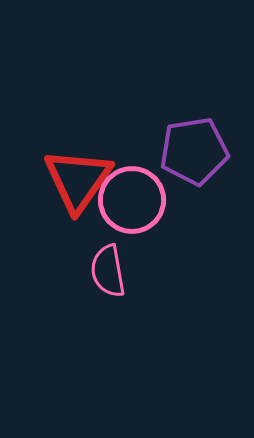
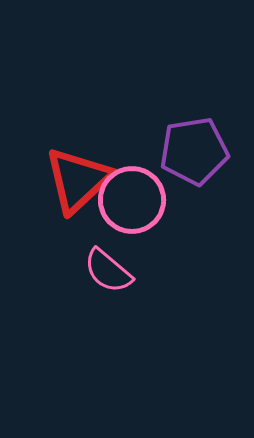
red triangle: rotated 12 degrees clockwise
pink semicircle: rotated 40 degrees counterclockwise
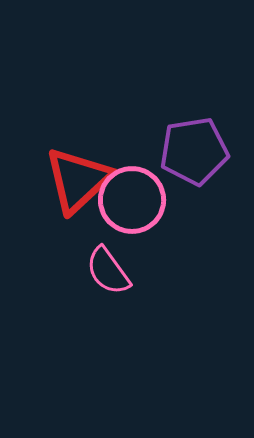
pink semicircle: rotated 14 degrees clockwise
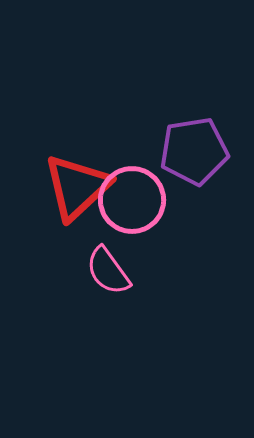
red triangle: moved 1 px left, 7 px down
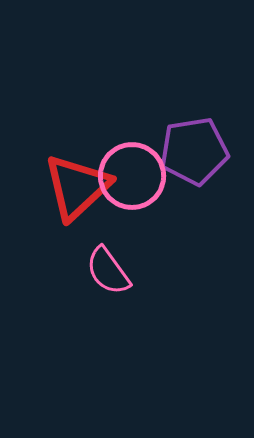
pink circle: moved 24 px up
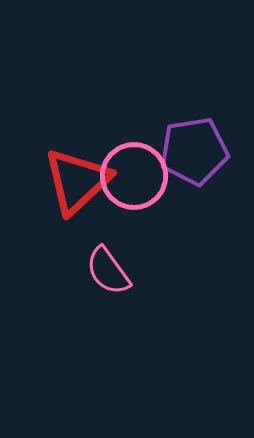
pink circle: moved 2 px right
red triangle: moved 6 px up
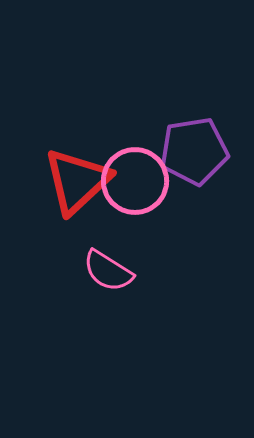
pink circle: moved 1 px right, 5 px down
pink semicircle: rotated 22 degrees counterclockwise
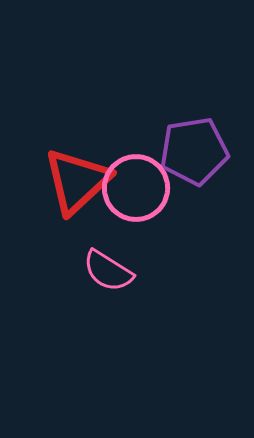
pink circle: moved 1 px right, 7 px down
